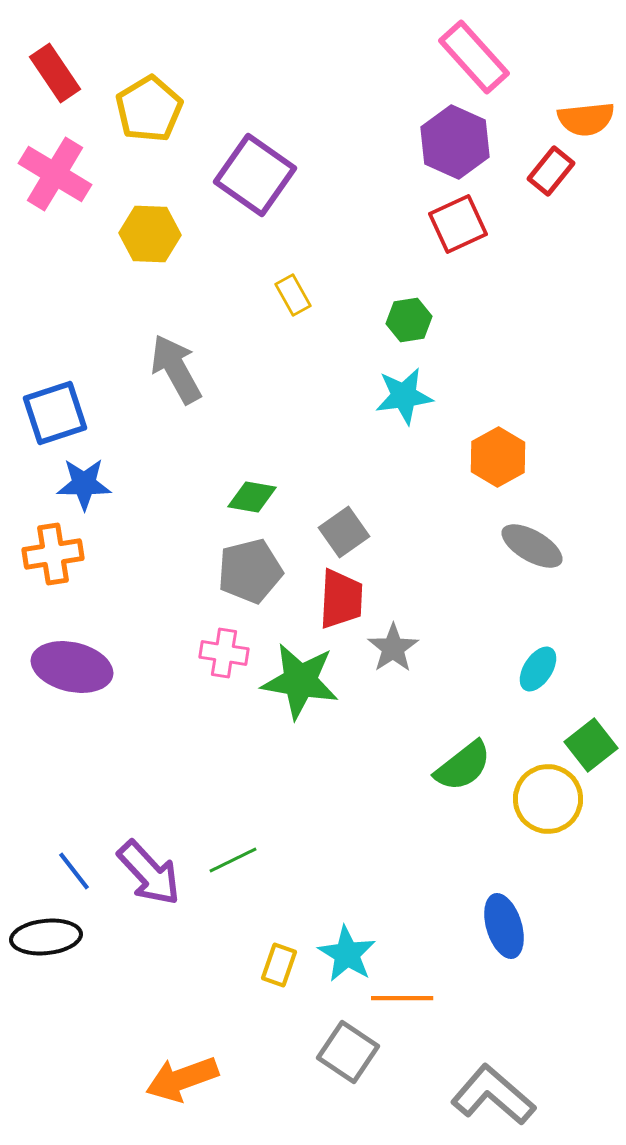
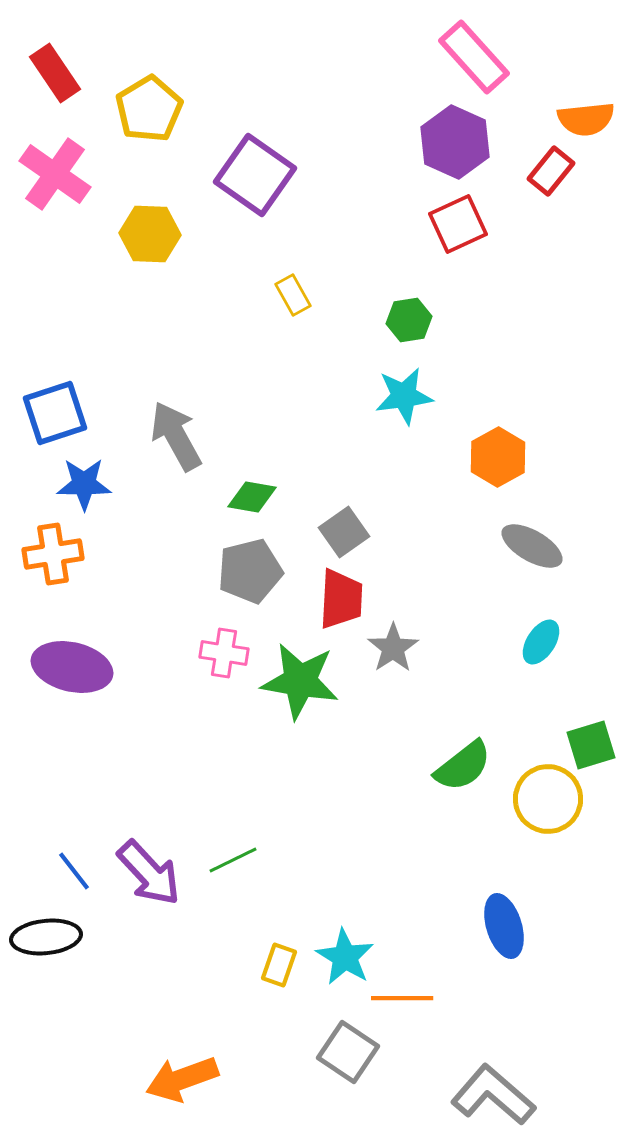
pink cross at (55, 174): rotated 4 degrees clockwise
gray arrow at (176, 369): moved 67 px down
cyan ellipse at (538, 669): moved 3 px right, 27 px up
green square at (591, 745): rotated 21 degrees clockwise
cyan star at (347, 954): moved 2 px left, 3 px down
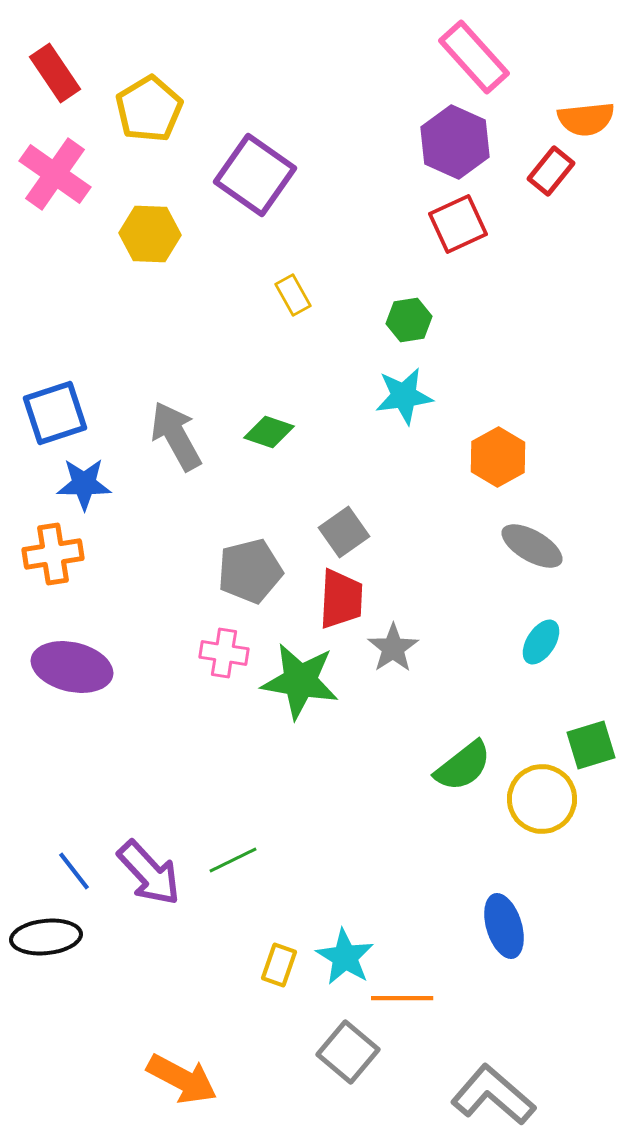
green diamond at (252, 497): moved 17 px right, 65 px up; rotated 9 degrees clockwise
yellow circle at (548, 799): moved 6 px left
gray square at (348, 1052): rotated 6 degrees clockwise
orange arrow at (182, 1079): rotated 132 degrees counterclockwise
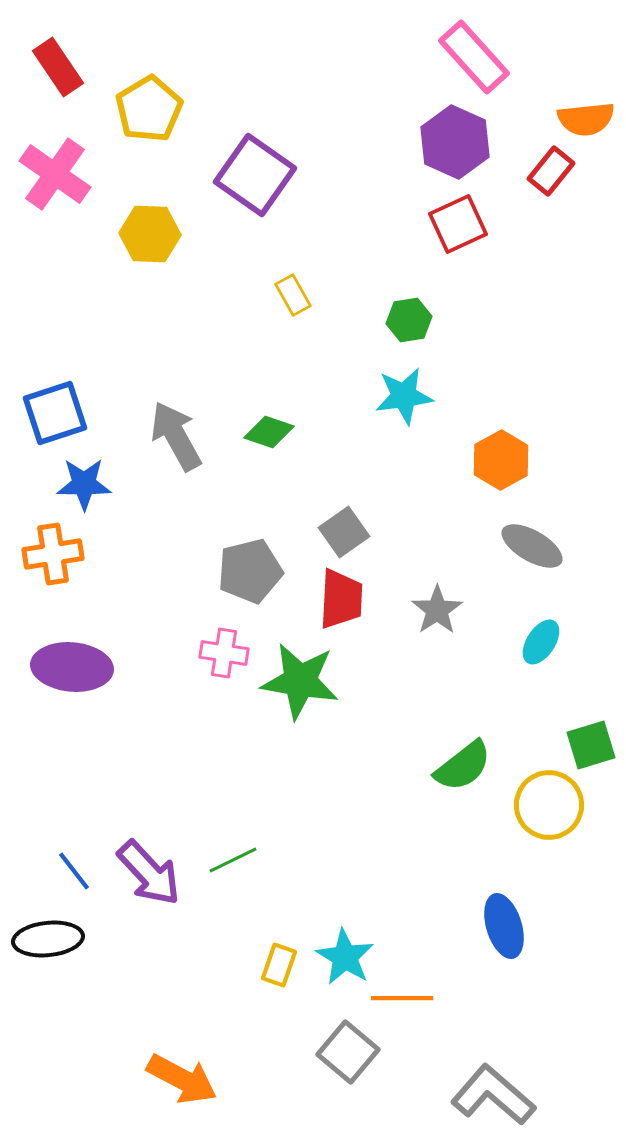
red rectangle at (55, 73): moved 3 px right, 6 px up
orange hexagon at (498, 457): moved 3 px right, 3 px down
gray star at (393, 648): moved 44 px right, 38 px up
purple ellipse at (72, 667): rotated 8 degrees counterclockwise
yellow circle at (542, 799): moved 7 px right, 6 px down
black ellipse at (46, 937): moved 2 px right, 2 px down
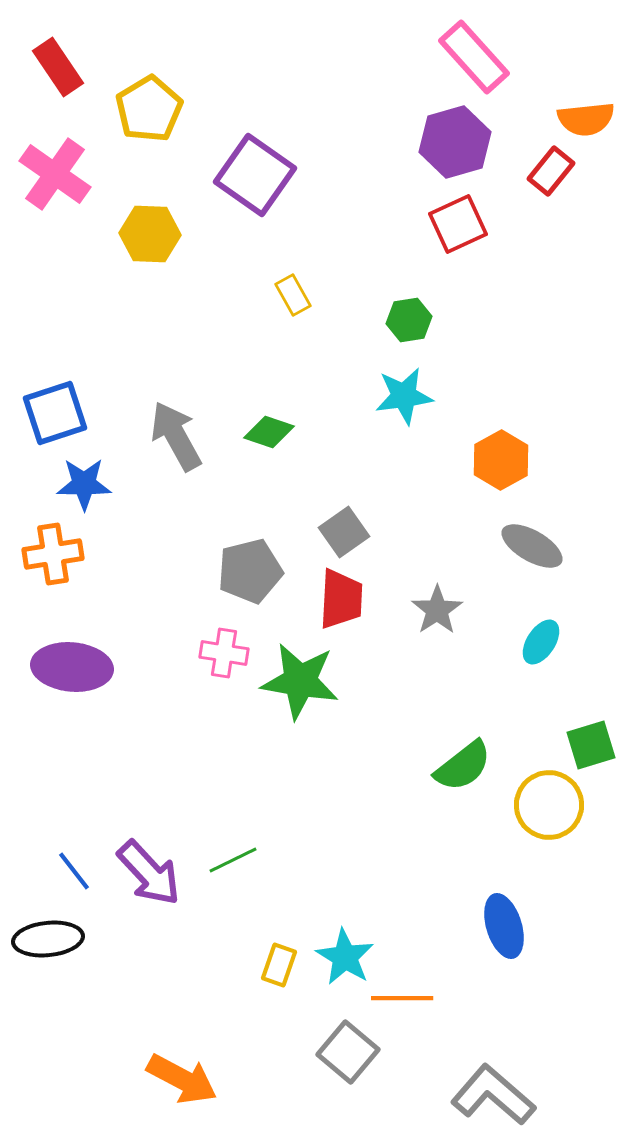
purple hexagon at (455, 142): rotated 20 degrees clockwise
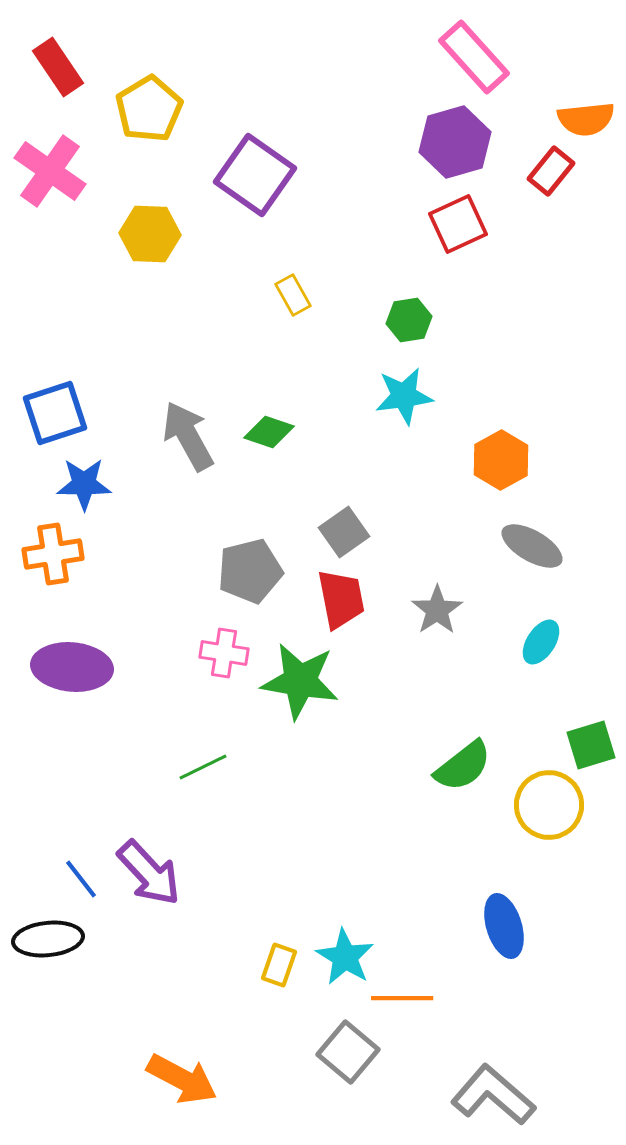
pink cross at (55, 174): moved 5 px left, 3 px up
gray arrow at (176, 436): moved 12 px right
red trapezoid at (341, 599): rotated 14 degrees counterclockwise
green line at (233, 860): moved 30 px left, 93 px up
blue line at (74, 871): moved 7 px right, 8 px down
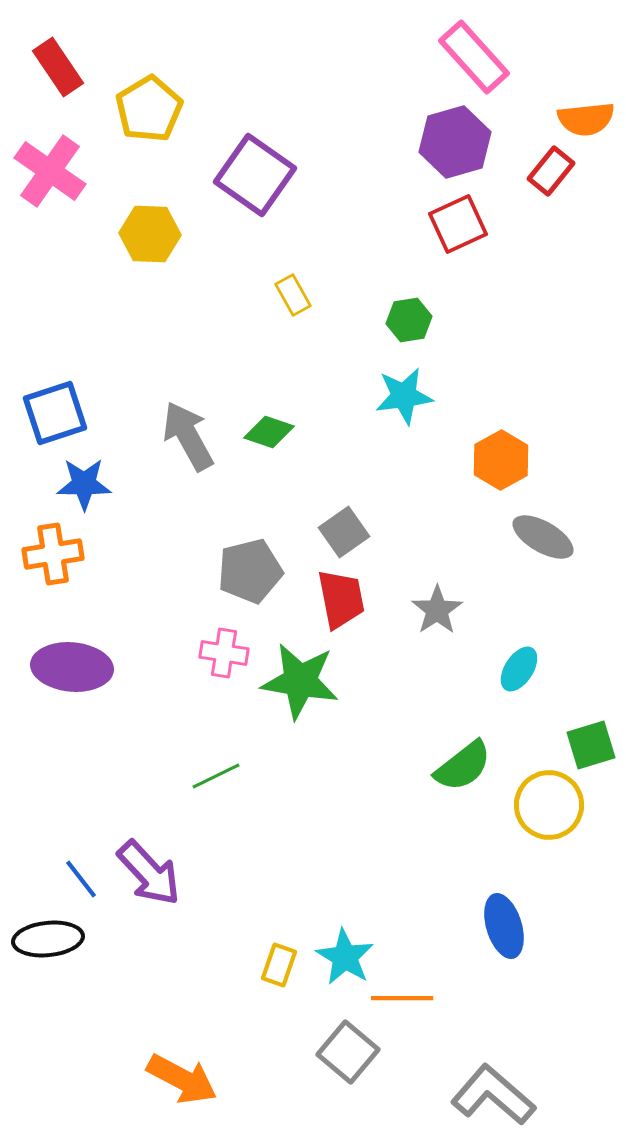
gray ellipse at (532, 546): moved 11 px right, 9 px up
cyan ellipse at (541, 642): moved 22 px left, 27 px down
green line at (203, 767): moved 13 px right, 9 px down
